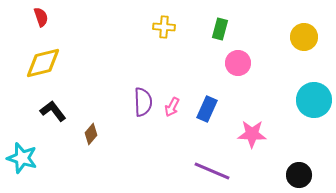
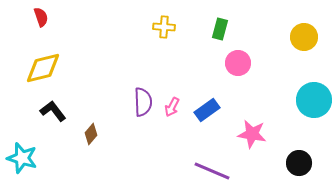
yellow diamond: moved 5 px down
blue rectangle: moved 1 px down; rotated 30 degrees clockwise
pink star: rotated 8 degrees clockwise
black circle: moved 12 px up
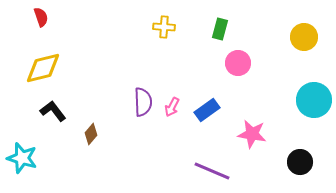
black circle: moved 1 px right, 1 px up
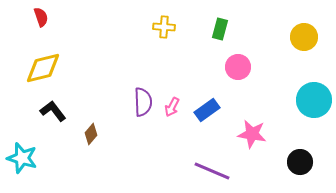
pink circle: moved 4 px down
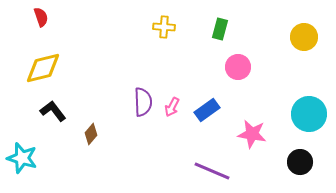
cyan circle: moved 5 px left, 14 px down
